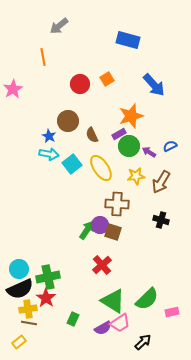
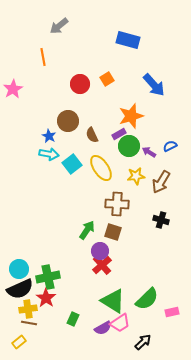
purple circle: moved 26 px down
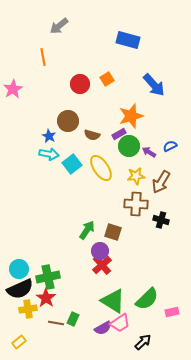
brown semicircle: rotated 49 degrees counterclockwise
brown cross: moved 19 px right
brown line: moved 27 px right
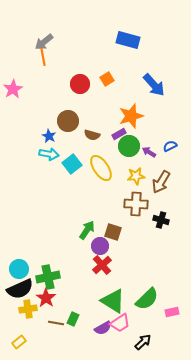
gray arrow: moved 15 px left, 16 px down
purple circle: moved 5 px up
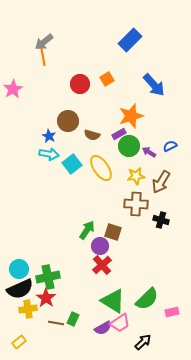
blue rectangle: moved 2 px right; rotated 60 degrees counterclockwise
